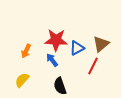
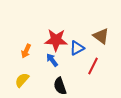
brown triangle: moved 8 px up; rotated 42 degrees counterclockwise
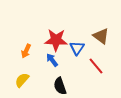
blue triangle: rotated 28 degrees counterclockwise
red line: moved 3 px right; rotated 66 degrees counterclockwise
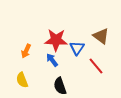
yellow semicircle: rotated 63 degrees counterclockwise
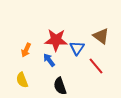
orange arrow: moved 1 px up
blue arrow: moved 3 px left
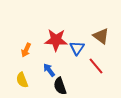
blue arrow: moved 10 px down
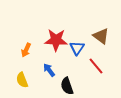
black semicircle: moved 7 px right
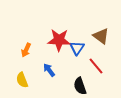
red star: moved 3 px right
black semicircle: moved 13 px right
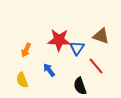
brown triangle: rotated 18 degrees counterclockwise
